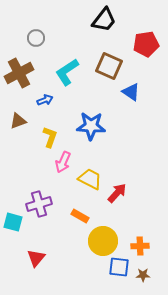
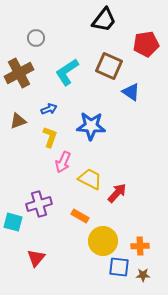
blue arrow: moved 4 px right, 9 px down
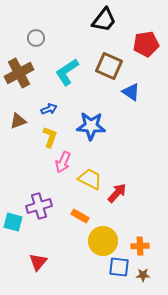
purple cross: moved 2 px down
red triangle: moved 2 px right, 4 px down
